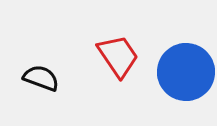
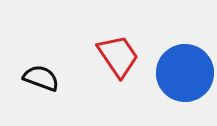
blue circle: moved 1 px left, 1 px down
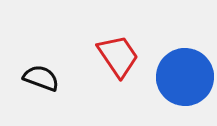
blue circle: moved 4 px down
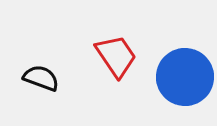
red trapezoid: moved 2 px left
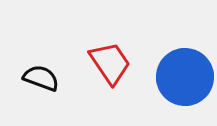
red trapezoid: moved 6 px left, 7 px down
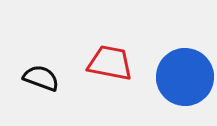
red trapezoid: rotated 45 degrees counterclockwise
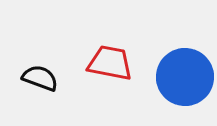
black semicircle: moved 1 px left
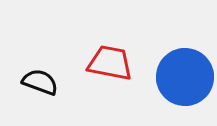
black semicircle: moved 4 px down
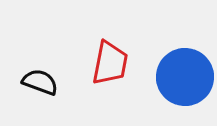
red trapezoid: rotated 90 degrees clockwise
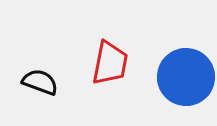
blue circle: moved 1 px right
